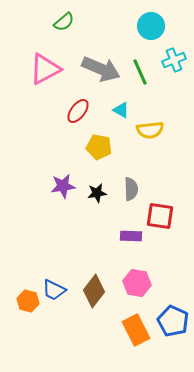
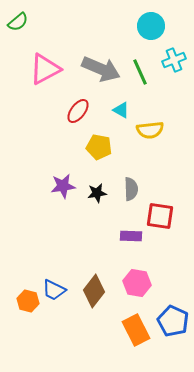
green semicircle: moved 46 px left
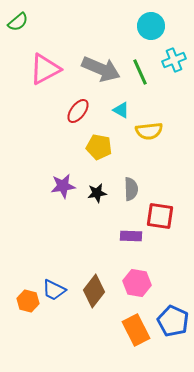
yellow semicircle: moved 1 px left, 1 px down
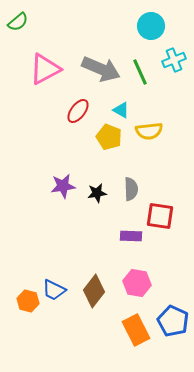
yellow pentagon: moved 10 px right, 10 px up; rotated 10 degrees clockwise
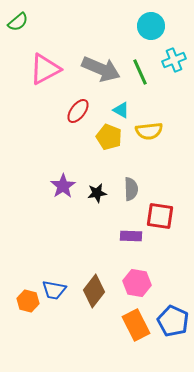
purple star: rotated 25 degrees counterclockwise
blue trapezoid: rotated 15 degrees counterclockwise
orange rectangle: moved 5 px up
